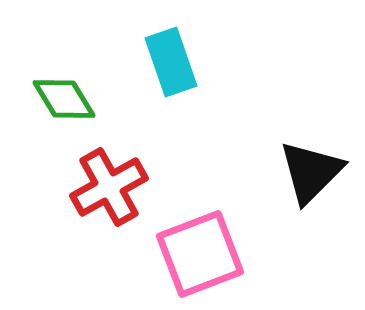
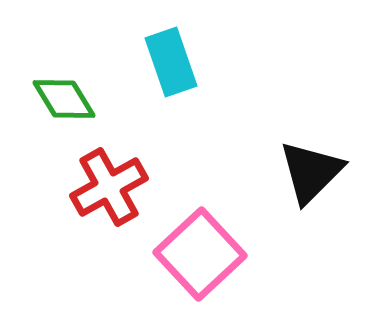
pink square: rotated 22 degrees counterclockwise
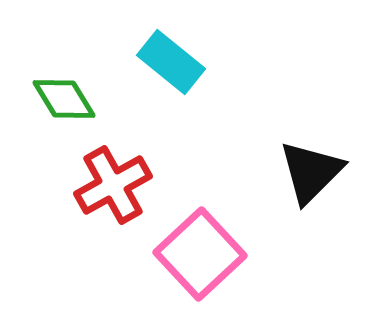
cyan rectangle: rotated 32 degrees counterclockwise
red cross: moved 4 px right, 2 px up
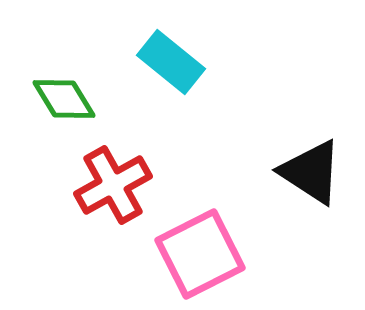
black triangle: rotated 42 degrees counterclockwise
pink square: rotated 16 degrees clockwise
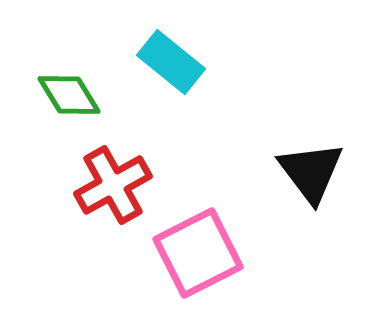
green diamond: moved 5 px right, 4 px up
black triangle: rotated 20 degrees clockwise
pink square: moved 2 px left, 1 px up
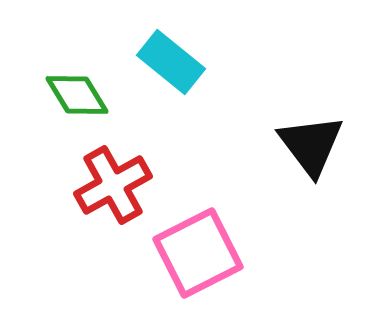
green diamond: moved 8 px right
black triangle: moved 27 px up
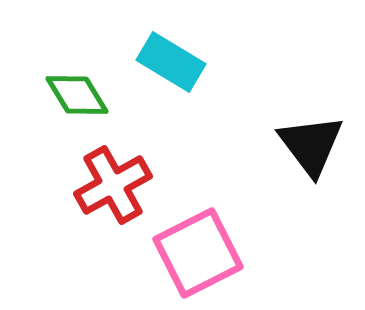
cyan rectangle: rotated 8 degrees counterclockwise
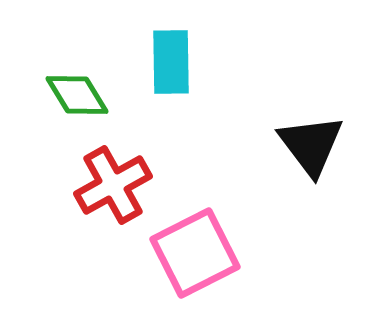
cyan rectangle: rotated 58 degrees clockwise
pink square: moved 3 px left
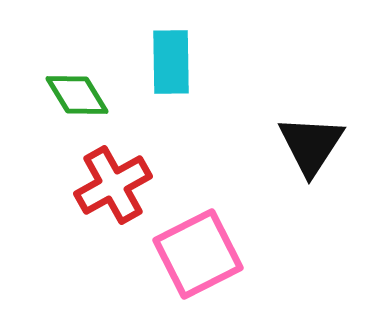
black triangle: rotated 10 degrees clockwise
pink square: moved 3 px right, 1 px down
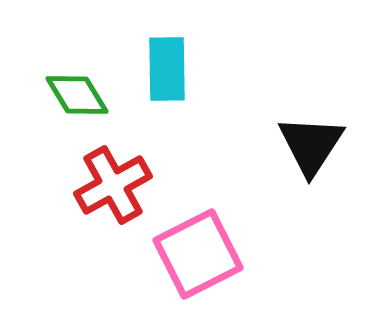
cyan rectangle: moved 4 px left, 7 px down
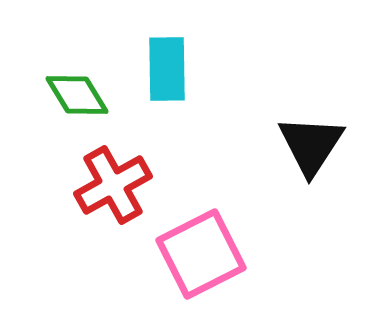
pink square: moved 3 px right
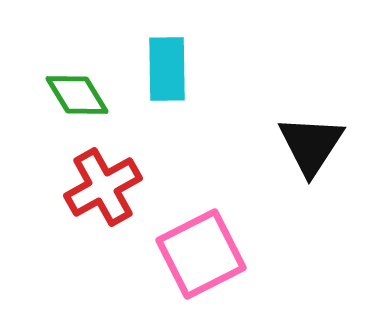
red cross: moved 10 px left, 2 px down
